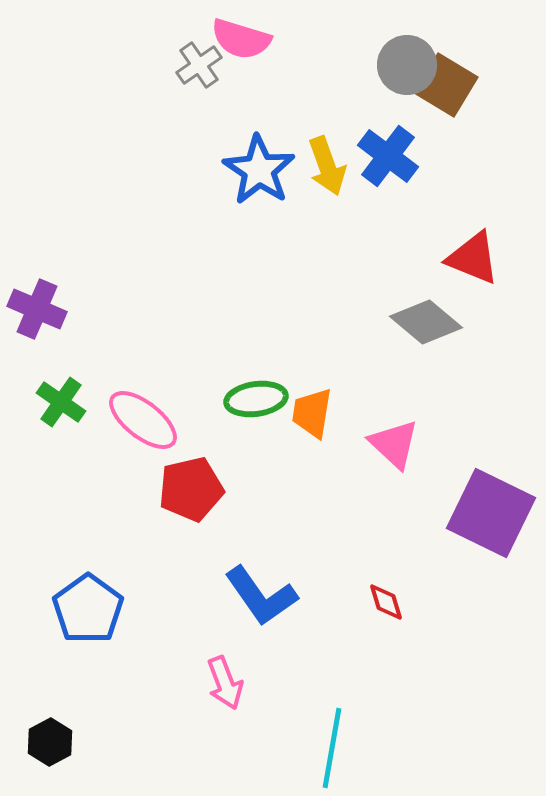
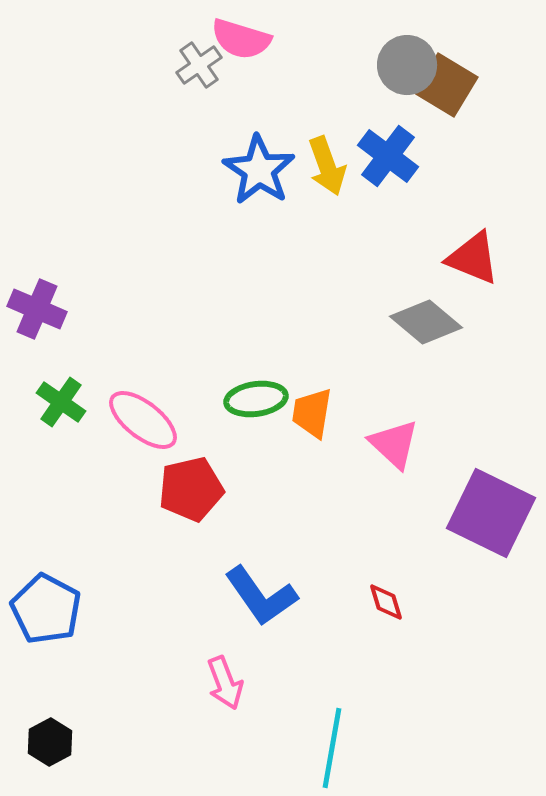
blue pentagon: moved 42 px left; rotated 8 degrees counterclockwise
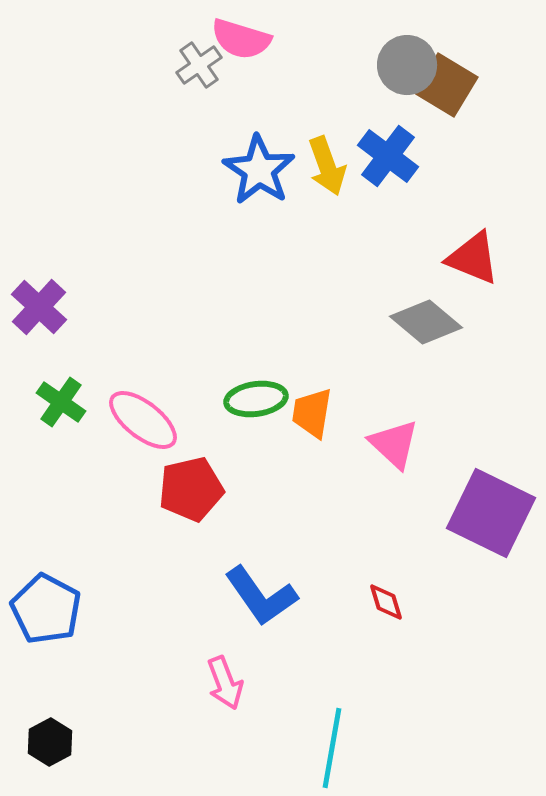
purple cross: moved 2 px right, 2 px up; rotated 20 degrees clockwise
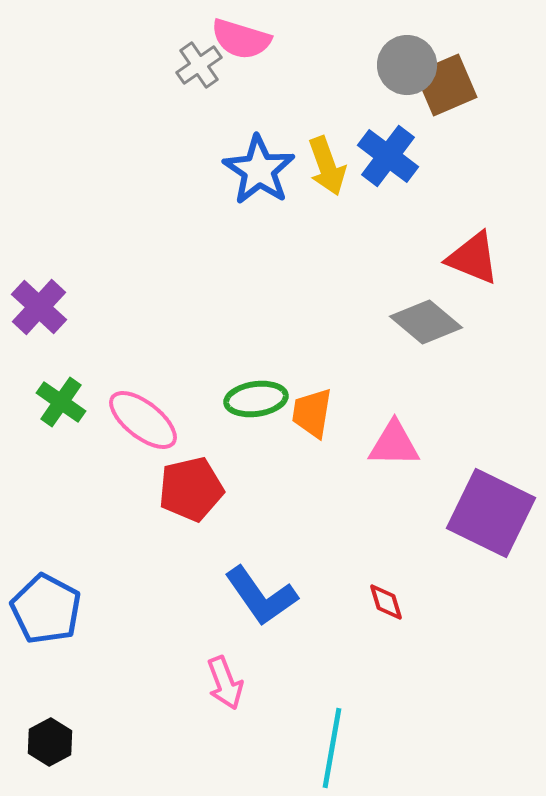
brown square: rotated 36 degrees clockwise
pink triangle: rotated 42 degrees counterclockwise
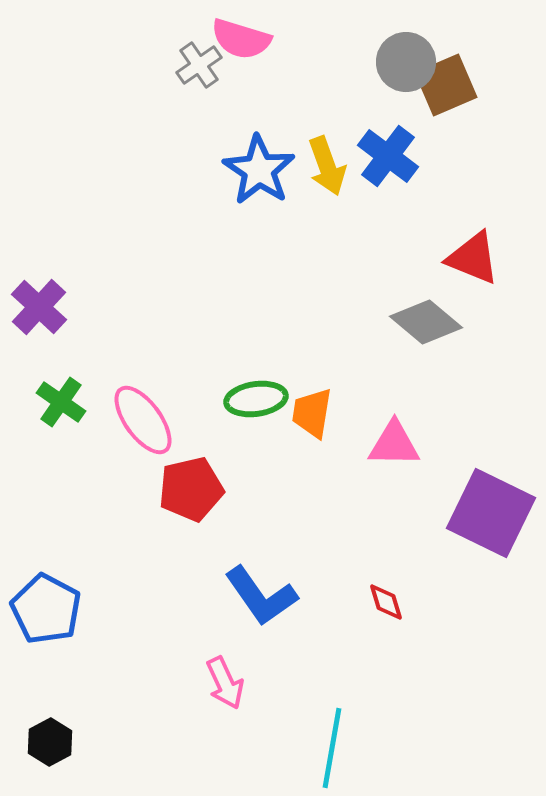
gray circle: moved 1 px left, 3 px up
pink ellipse: rotated 16 degrees clockwise
pink arrow: rotated 4 degrees counterclockwise
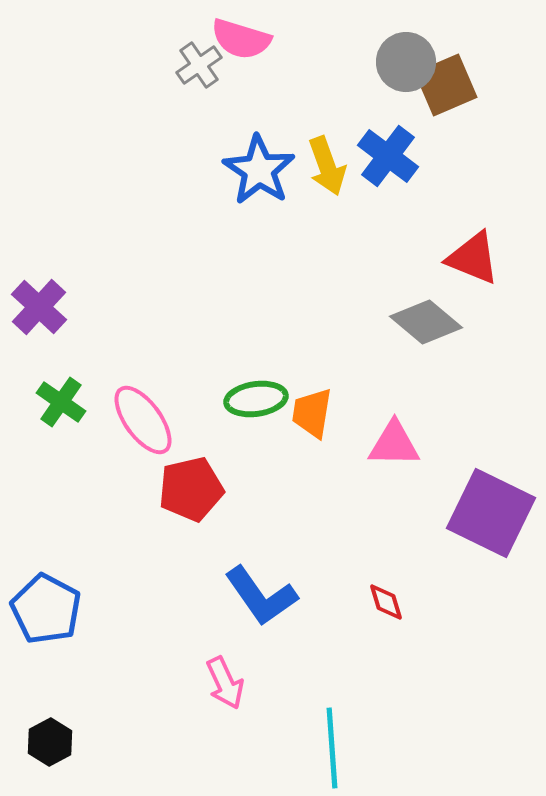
cyan line: rotated 14 degrees counterclockwise
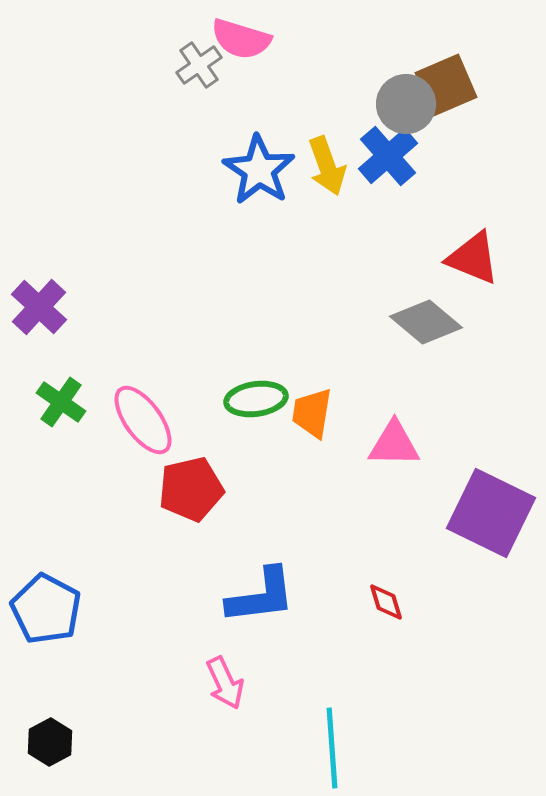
gray circle: moved 42 px down
blue cross: rotated 12 degrees clockwise
blue L-shape: rotated 62 degrees counterclockwise
